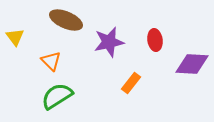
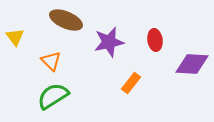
green semicircle: moved 4 px left
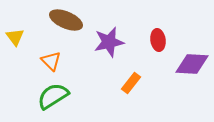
red ellipse: moved 3 px right
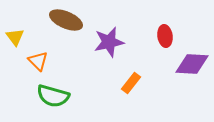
red ellipse: moved 7 px right, 4 px up
orange triangle: moved 13 px left
green semicircle: rotated 132 degrees counterclockwise
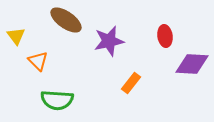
brown ellipse: rotated 12 degrees clockwise
yellow triangle: moved 1 px right, 1 px up
purple star: moved 1 px up
green semicircle: moved 4 px right, 4 px down; rotated 12 degrees counterclockwise
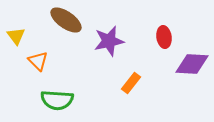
red ellipse: moved 1 px left, 1 px down
